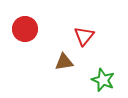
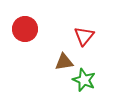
green star: moved 19 px left
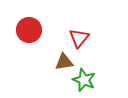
red circle: moved 4 px right, 1 px down
red triangle: moved 5 px left, 2 px down
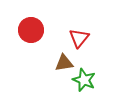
red circle: moved 2 px right
brown triangle: moved 1 px down
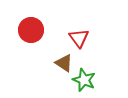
red triangle: rotated 15 degrees counterclockwise
brown triangle: rotated 42 degrees clockwise
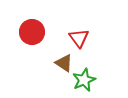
red circle: moved 1 px right, 2 px down
green star: rotated 25 degrees clockwise
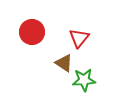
red triangle: rotated 15 degrees clockwise
green star: rotated 20 degrees clockwise
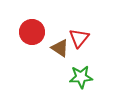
brown triangle: moved 4 px left, 15 px up
green star: moved 3 px left, 3 px up
